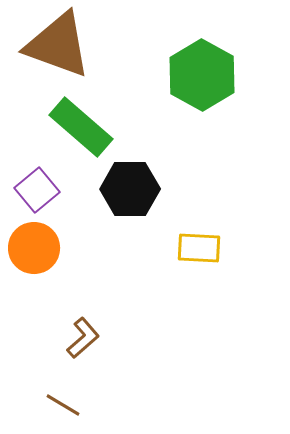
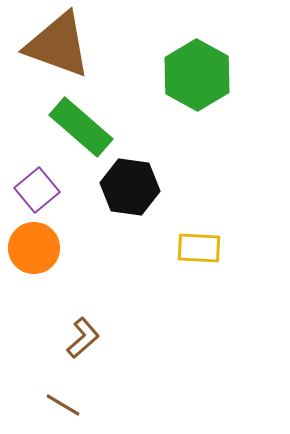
green hexagon: moved 5 px left
black hexagon: moved 2 px up; rotated 8 degrees clockwise
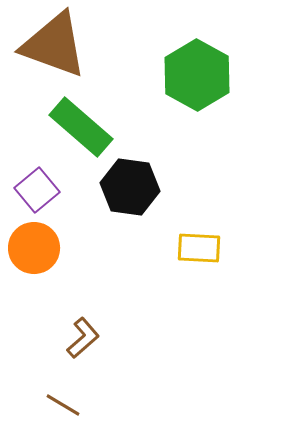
brown triangle: moved 4 px left
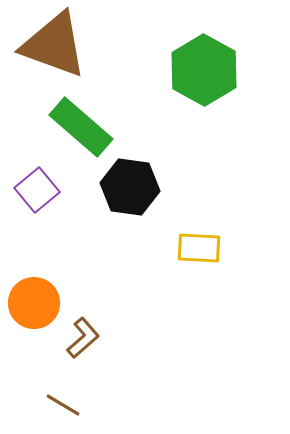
green hexagon: moved 7 px right, 5 px up
orange circle: moved 55 px down
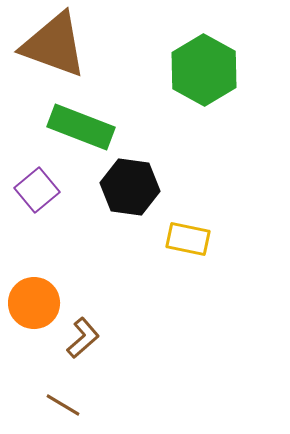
green rectangle: rotated 20 degrees counterclockwise
yellow rectangle: moved 11 px left, 9 px up; rotated 9 degrees clockwise
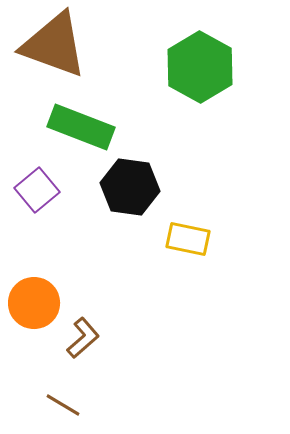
green hexagon: moved 4 px left, 3 px up
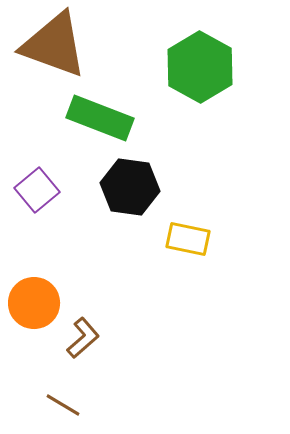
green rectangle: moved 19 px right, 9 px up
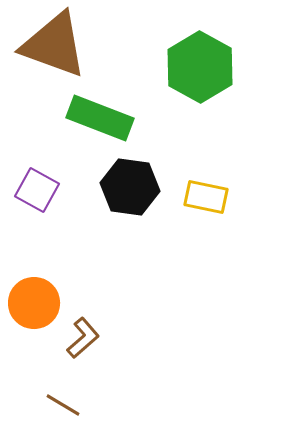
purple square: rotated 21 degrees counterclockwise
yellow rectangle: moved 18 px right, 42 px up
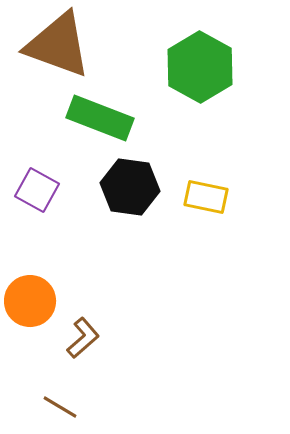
brown triangle: moved 4 px right
orange circle: moved 4 px left, 2 px up
brown line: moved 3 px left, 2 px down
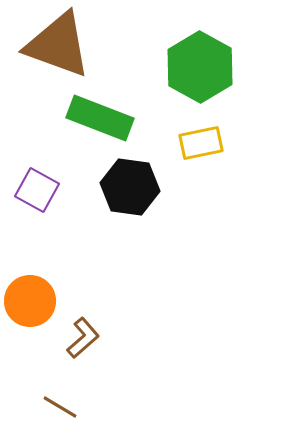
yellow rectangle: moved 5 px left, 54 px up; rotated 24 degrees counterclockwise
